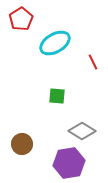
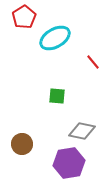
red pentagon: moved 3 px right, 2 px up
cyan ellipse: moved 5 px up
red line: rotated 14 degrees counterclockwise
gray diamond: rotated 20 degrees counterclockwise
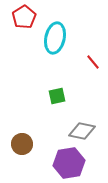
cyan ellipse: rotated 48 degrees counterclockwise
green square: rotated 18 degrees counterclockwise
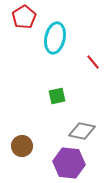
brown circle: moved 2 px down
purple hexagon: rotated 16 degrees clockwise
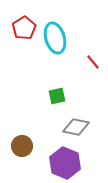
red pentagon: moved 11 px down
cyan ellipse: rotated 28 degrees counterclockwise
gray diamond: moved 6 px left, 4 px up
purple hexagon: moved 4 px left; rotated 16 degrees clockwise
